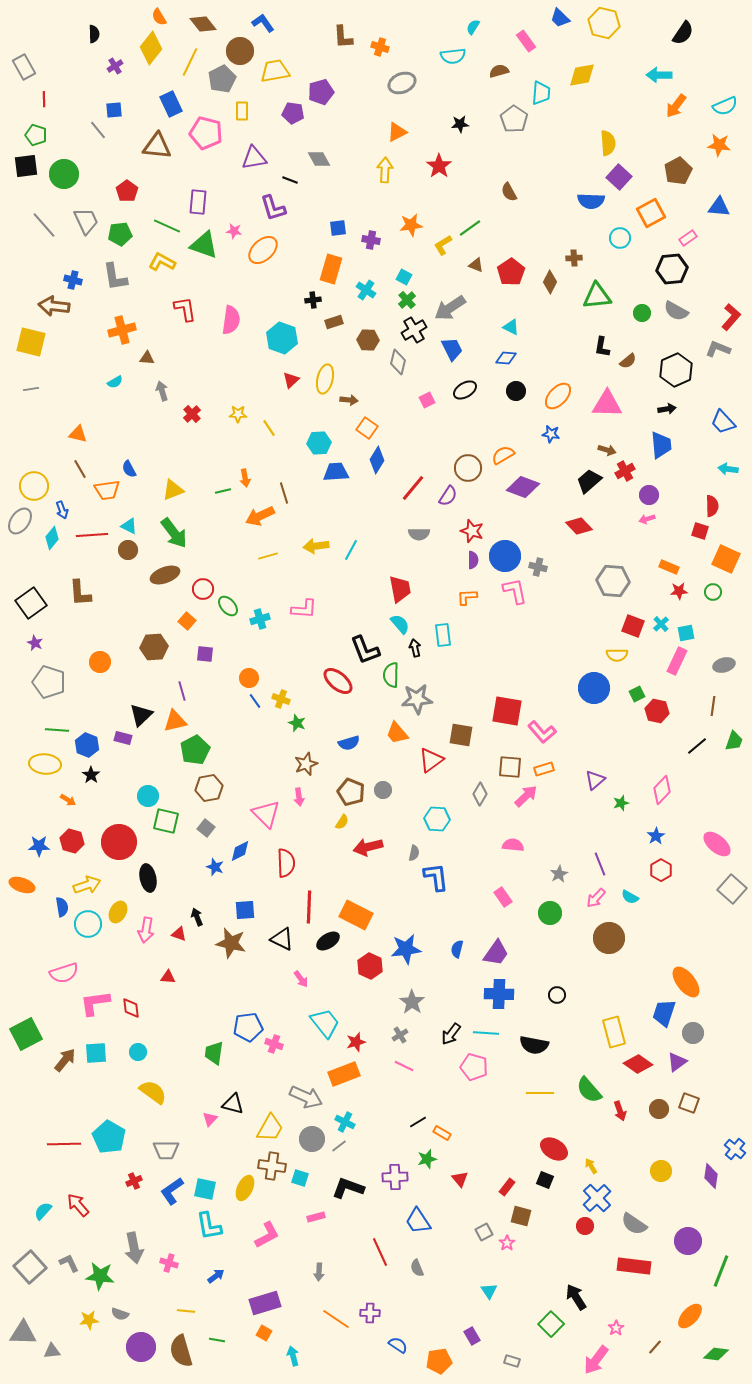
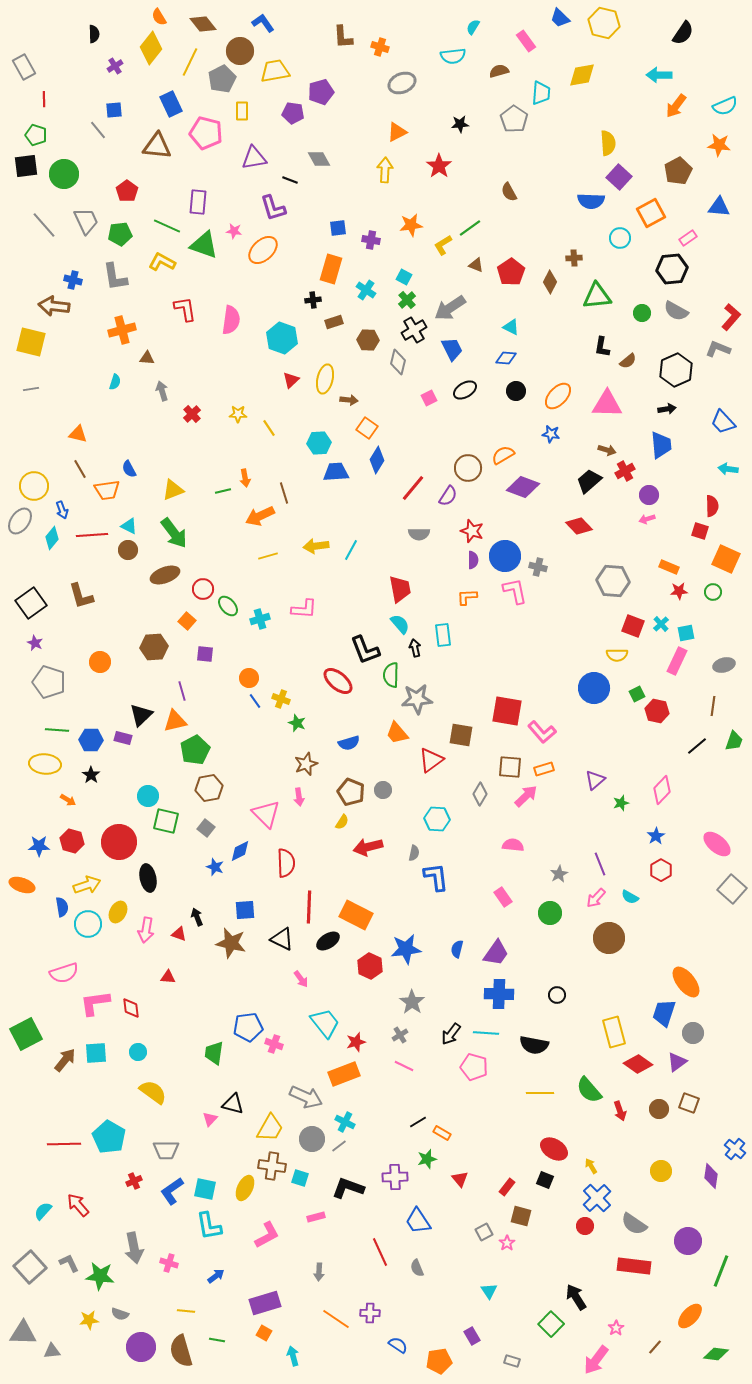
cyan semicircle at (115, 382): rotated 42 degrees counterclockwise
pink square at (427, 400): moved 2 px right, 2 px up
brown L-shape at (80, 593): moved 1 px right, 3 px down; rotated 12 degrees counterclockwise
blue hexagon at (87, 745): moved 4 px right, 5 px up; rotated 20 degrees counterclockwise
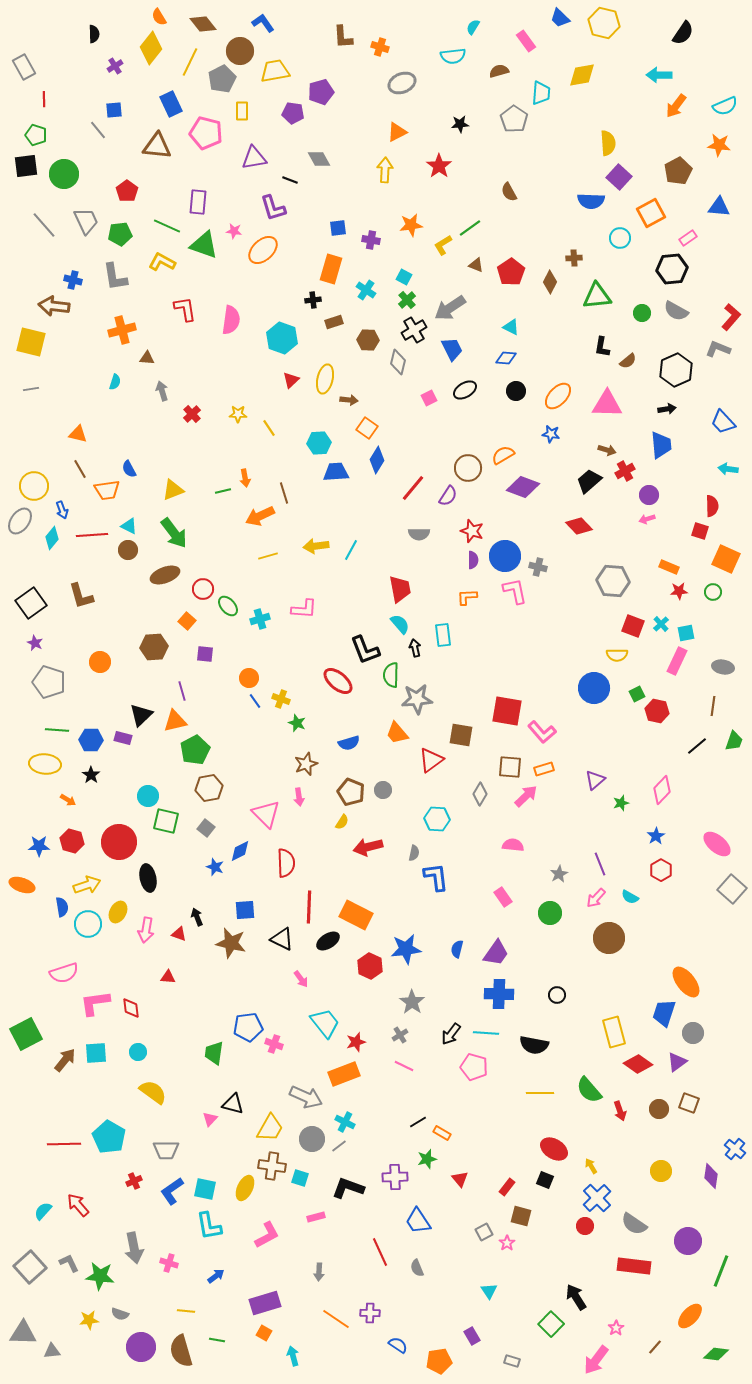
gray ellipse at (724, 665): moved 1 px left, 2 px down; rotated 25 degrees clockwise
